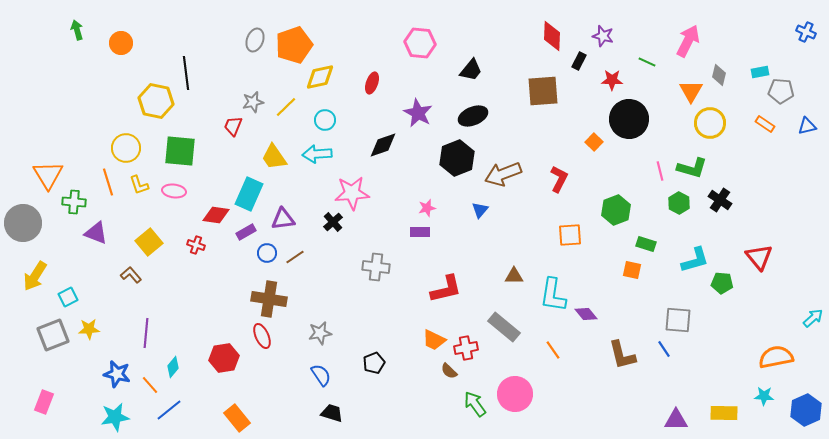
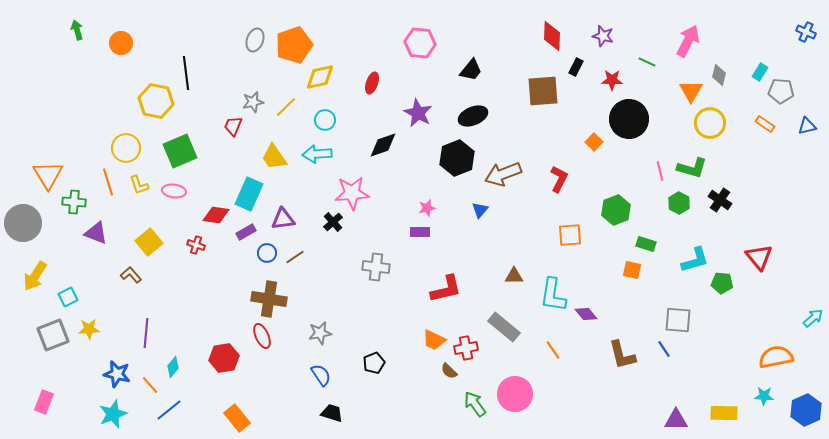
black rectangle at (579, 61): moved 3 px left, 6 px down
cyan rectangle at (760, 72): rotated 48 degrees counterclockwise
green square at (180, 151): rotated 28 degrees counterclockwise
cyan star at (115, 417): moved 2 px left, 3 px up; rotated 12 degrees counterclockwise
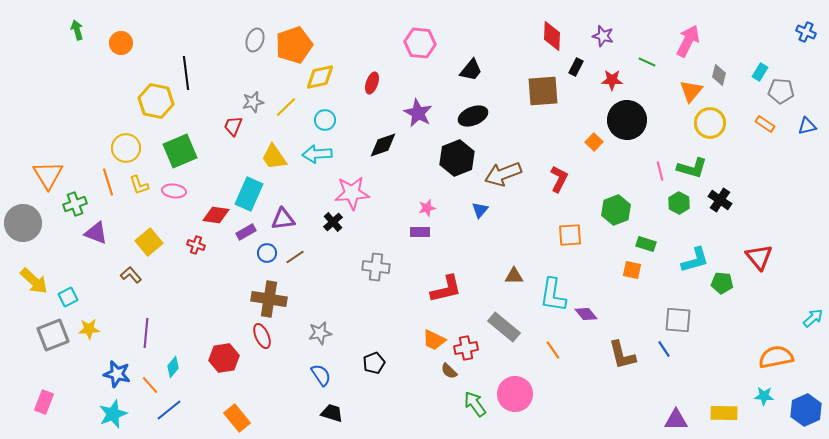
orange triangle at (691, 91): rotated 10 degrees clockwise
black circle at (629, 119): moved 2 px left, 1 px down
green cross at (74, 202): moved 1 px right, 2 px down; rotated 25 degrees counterclockwise
yellow arrow at (35, 276): moved 1 px left, 5 px down; rotated 80 degrees counterclockwise
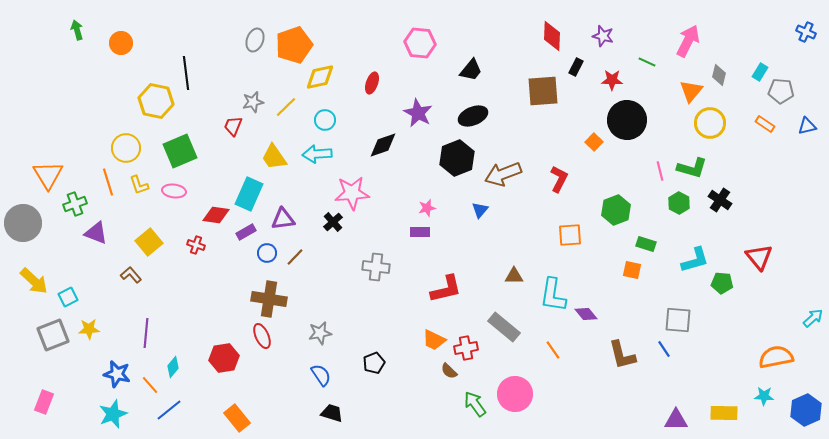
brown line at (295, 257): rotated 12 degrees counterclockwise
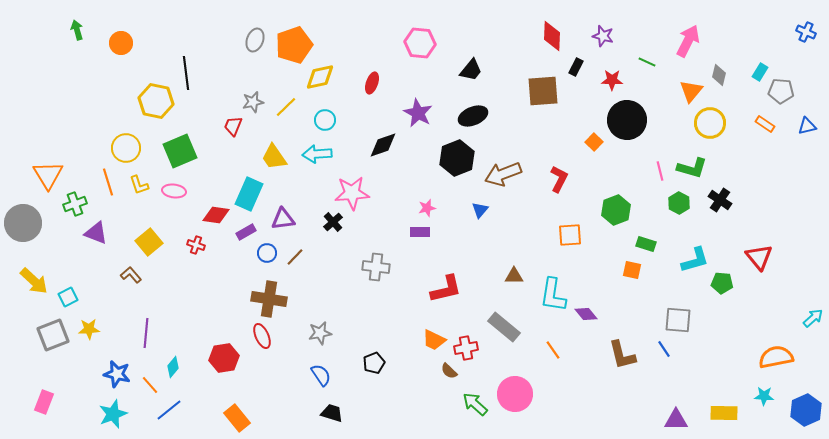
green arrow at (475, 404): rotated 12 degrees counterclockwise
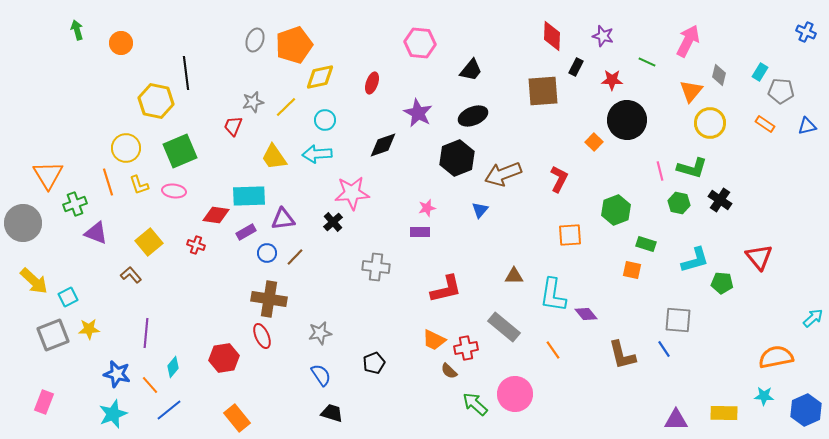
cyan rectangle at (249, 194): moved 2 px down; rotated 64 degrees clockwise
green hexagon at (679, 203): rotated 15 degrees counterclockwise
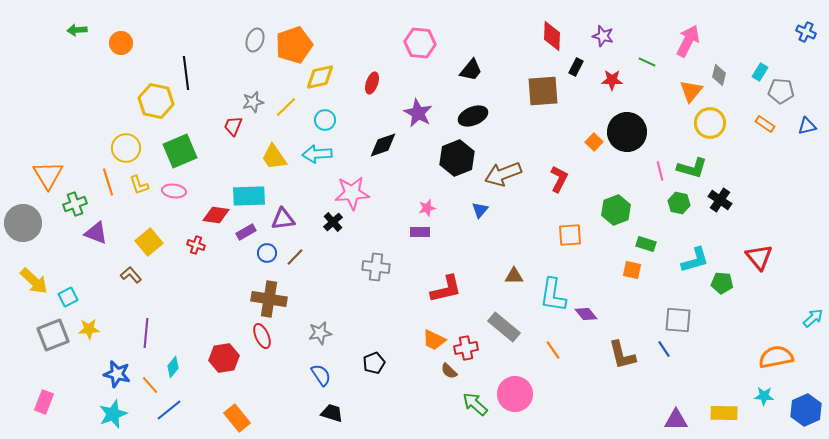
green arrow at (77, 30): rotated 78 degrees counterclockwise
black circle at (627, 120): moved 12 px down
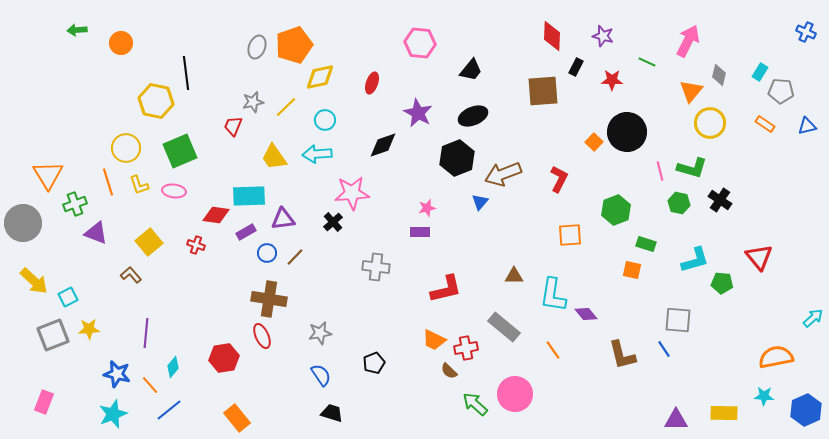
gray ellipse at (255, 40): moved 2 px right, 7 px down
blue triangle at (480, 210): moved 8 px up
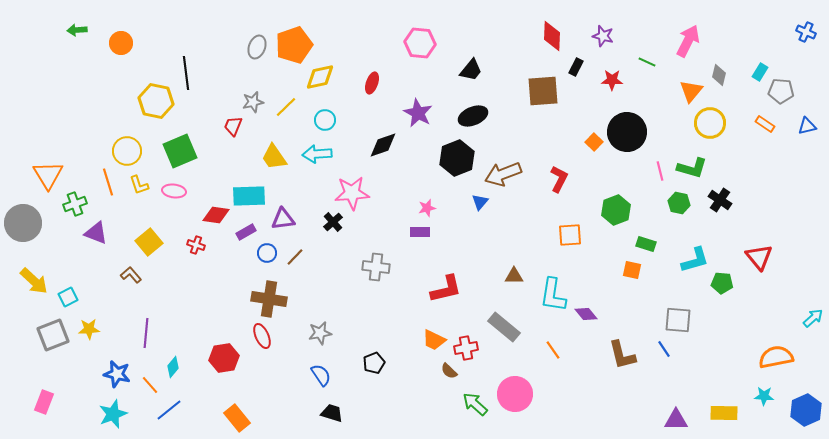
yellow circle at (126, 148): moved 1 px right, 3 px down
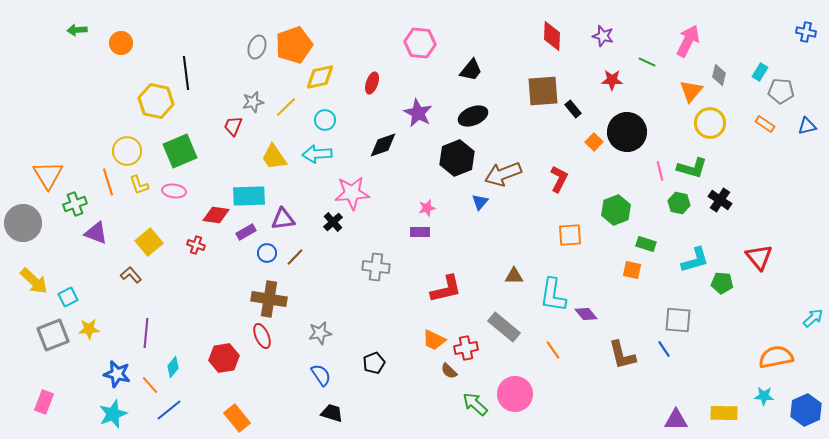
blue cross at (806, 32): rotated 12 degrees counterclockwise
black rectangle at (576, 67): moved 3 px left, 42 px down; rotated 66 degrees counterclockwise
